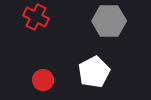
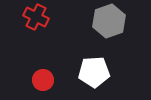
gray hexagon: rotated 20 degrees counterclockwise
white pentagon: rotated 24 degrees clockwise
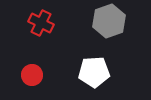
red cross: moved 5 px right, 6 px down
red circle: moved 11 px left, 5 px up
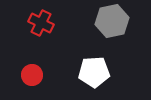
gray hexagon: moved 3 px right; rotated 8 degrees clockwise
